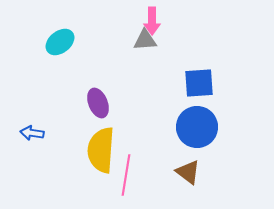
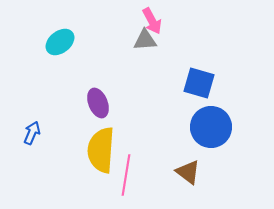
pink arrow: rotated 28 degrees counterclockwise
blue square: rotated 20 degrees clockwise
blue circle: moved 14 px right
blue arrow: rotated 105 degrees clockwise
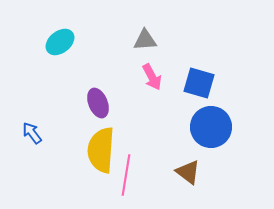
pink arrow: moved 56 px down
blue arrow: rotated 60 degrees counterclockwise
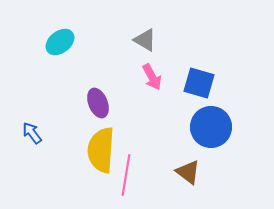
gray triangle: rotated 35 degrees clockwise
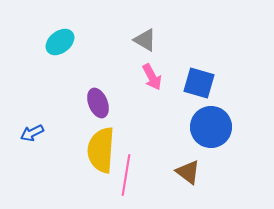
blue arrow: rotated 80 degrees counterclockwise
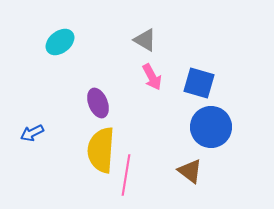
brown triangle: moved 2 px right, 1 px up
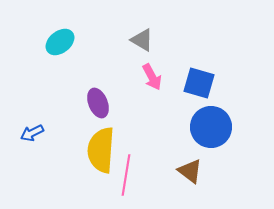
gray triangle: moved 3 px left
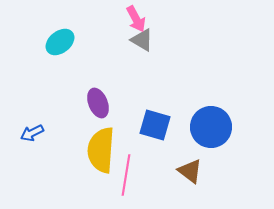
pink arrow: moved 16 px left, 58 px up
blue square: moved 44 px left, 42 px down
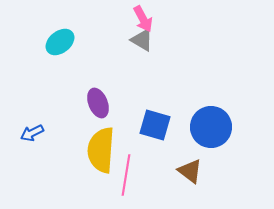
pink arrow: moved 7 px right
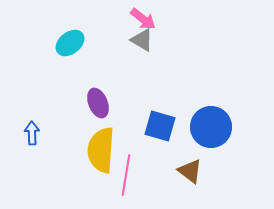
pink arrow: rotated 24 degrees counterclockwise
cyan ellipse: moved 10 px right, 1 px down
blue square: moved 5 px right, 1 px down
blue arrow: rotated 115 degrees clockwise
